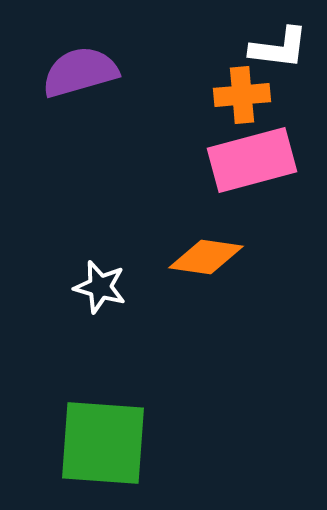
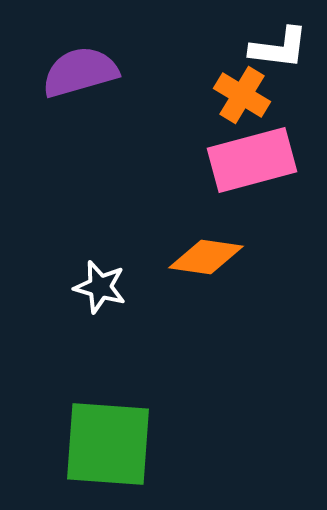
orange cross: rotated 36 degrees clockwise
green square: moved 5 px right, 1 px down
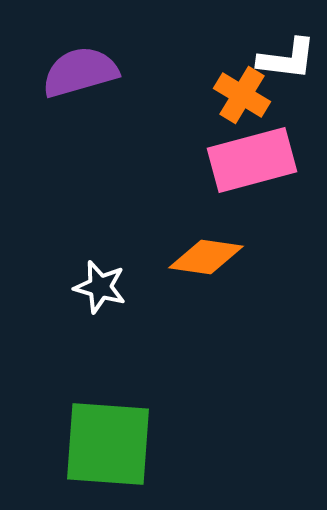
white L-shape: moved 8 px right, 11 px down
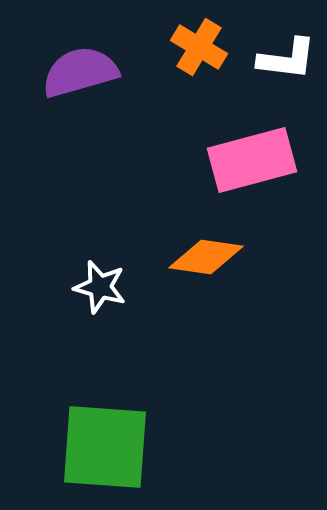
orange cross: moved 43 px left, 48 px up
green square: moved 3 px left, 3 px down
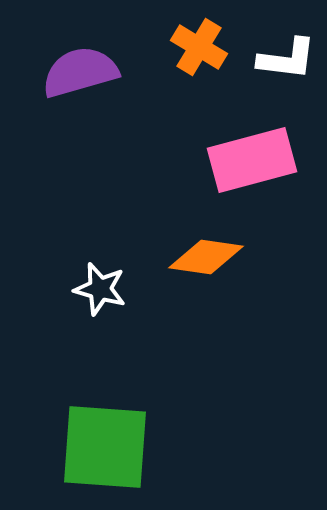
white star: moved 2 px down
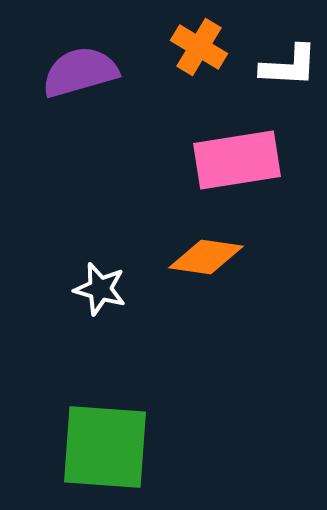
white L-shape: moved 2 px right, 7 px down; rotated 4 degrees counterclockwise
pink rectangle: moved 15 px left; rotated 6 degrees clockwise
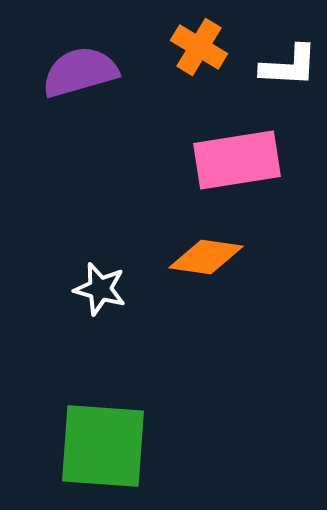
green square: moved 2 px left, 1 px up
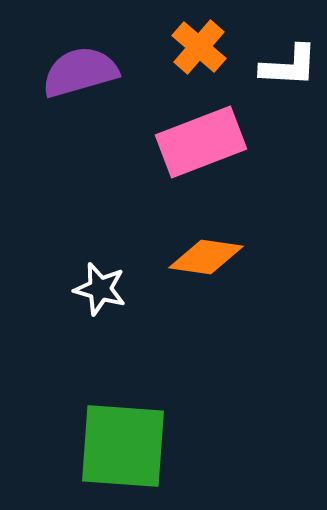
orange cross: rotated 10 degrees clockwise
pink rectangle: moved 36 px left, 18 px up; rotated 12 degrees counterclockwise
green square: moved 20 px right
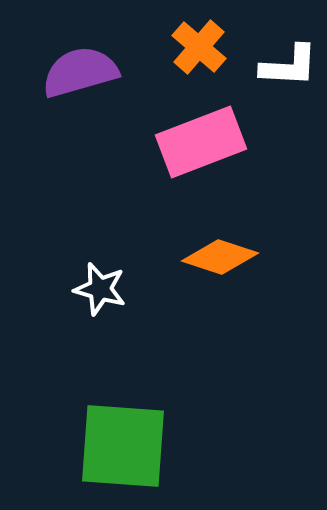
orange diamond: moved 14 px right; rotated 10 degrees clockwise
